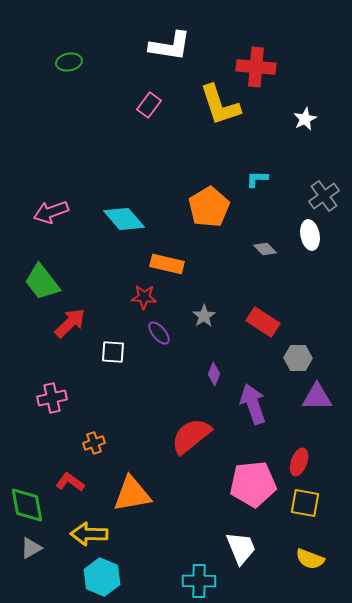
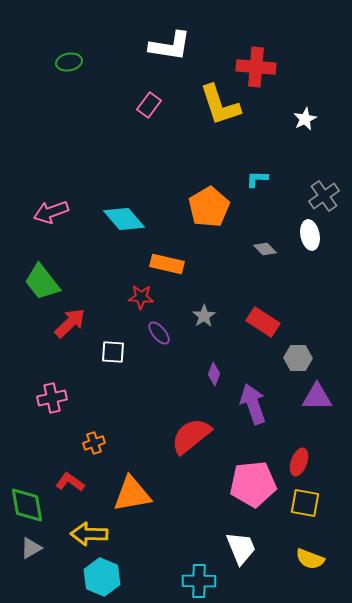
red star: moved 3 px left
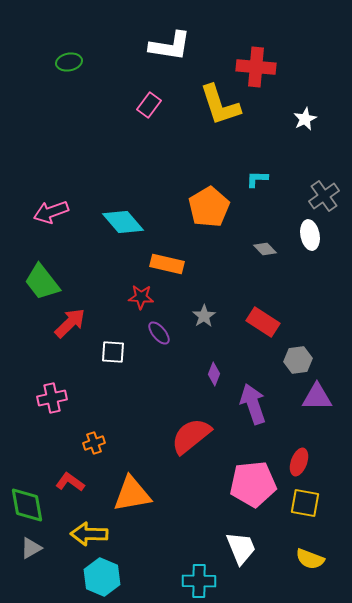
cyan diamond: moved 1 px left, 3 px down
gray hexagon: moved 2 px down; rotated 8 degrees counterclockwise
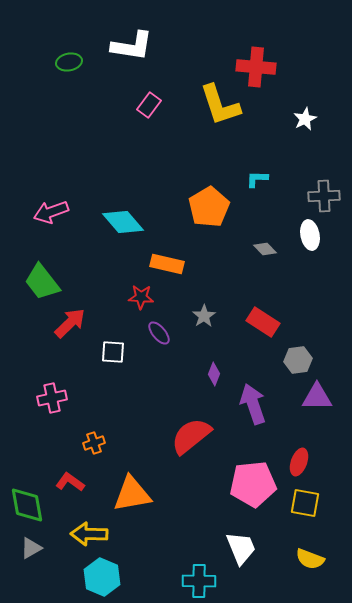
white L-shape: moved 38 px left
gray cross: rotated 32 degrees clockwise
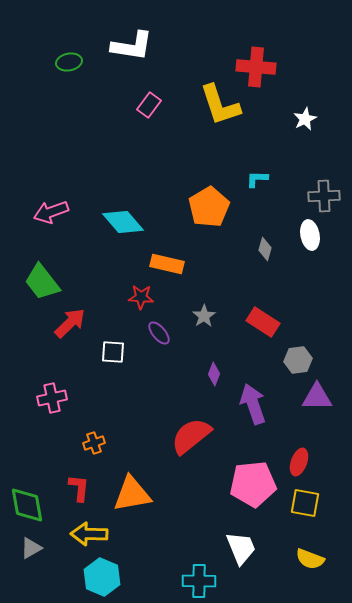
gray diamond: rotated 60 degrees clockwise
red L-shape: moved 9 px right, 6 px down; rotated 60 degrees clockwise
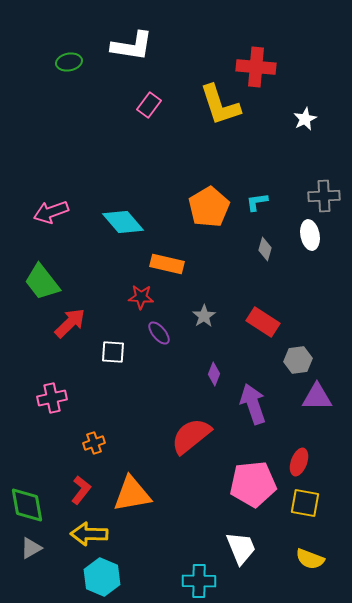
cyan L-shape: moved 23 px down; rotated 10 degrees counterclockwise
red L-shape: moved 2 px right, 2 px down; rotated 32 degrees clockwise
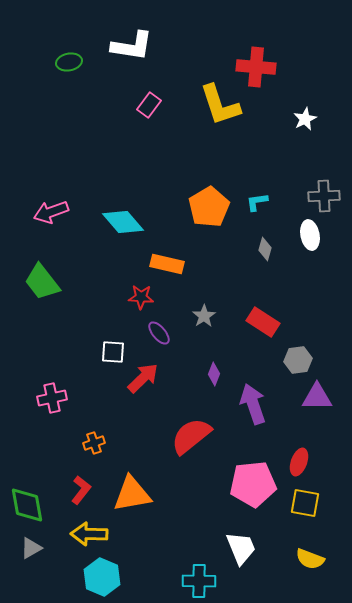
red arrow: moved 73 px right, 55 px down
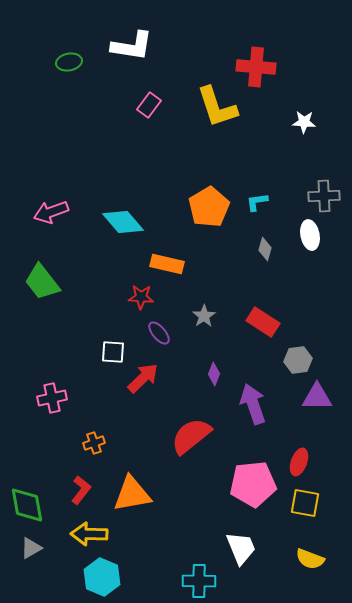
yellow L-shape: moved 3 px left, 2 px down
white star: moved 1 px left, 3 px down; rotated 30 degrees clockwise
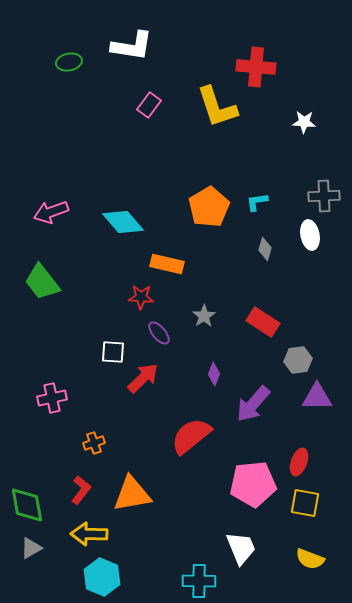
purple arrow: rotated 120 degrees counterclockwise
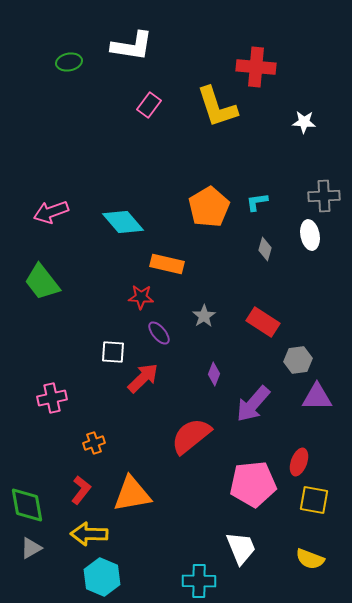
yellow square: moved 9 px right, 3 px up
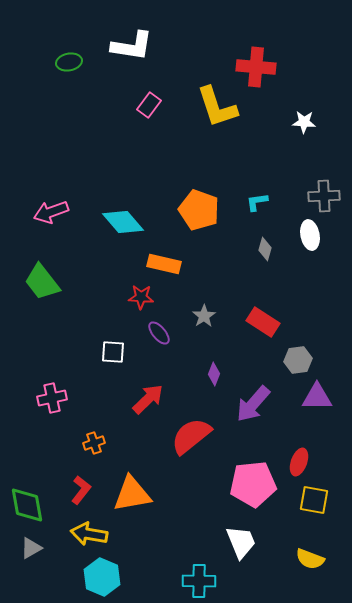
orange pentagon: moved 10 px left, 3 px down; rotated 21 degrees counterclockwise
orange rectangle: moved 3 px left
red arrow: moved 5 px right, 21 px down
yellow arrow: rotated 9 degrees clockwise
white trapezoid: moved 6 px up
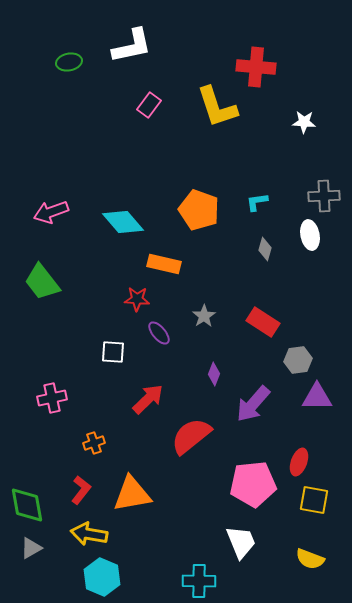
white L-shape: rotated 21 degrees counterclockwise
red star: moved 4 px left, 2 px down
